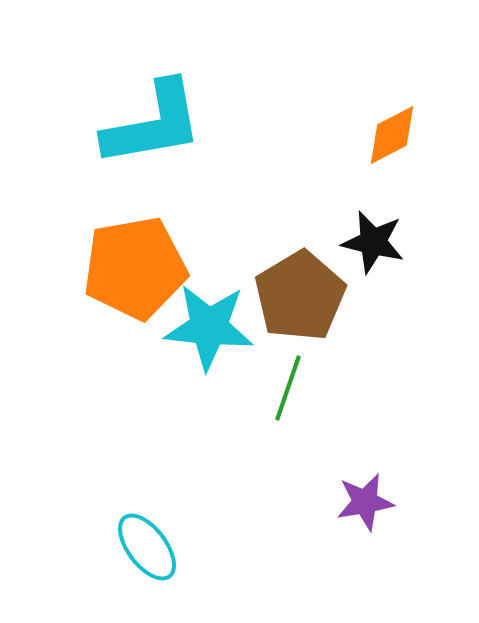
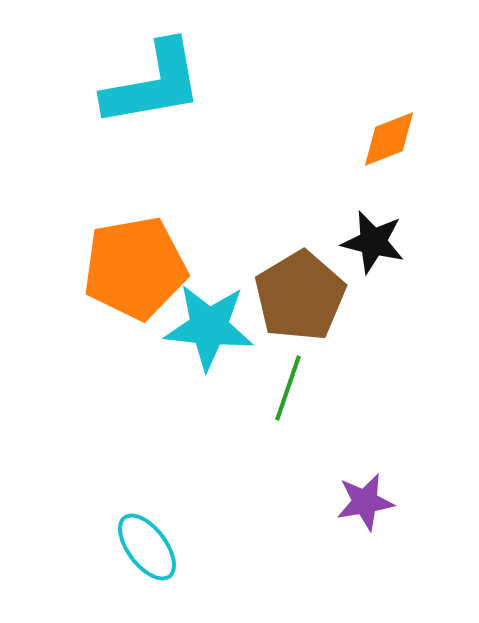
cyan L-shape: moved 40 px up
orange diamond: moved 3 px left, 4 px down; rotated 6 degrees clockwise
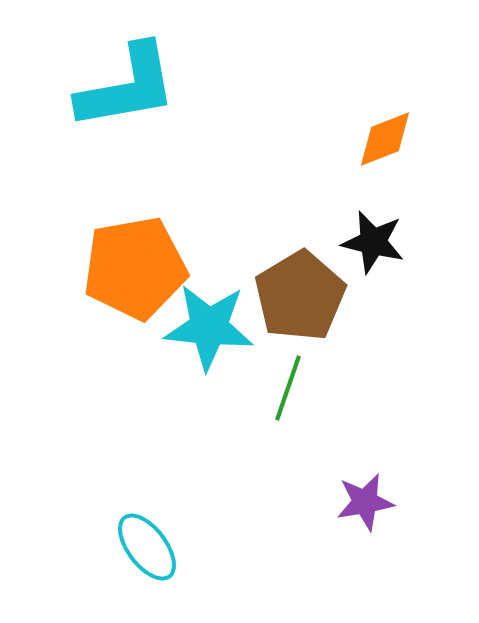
cyan L-shape: moved 26 px left, 3 px down
orange diamond: moved 4 px left
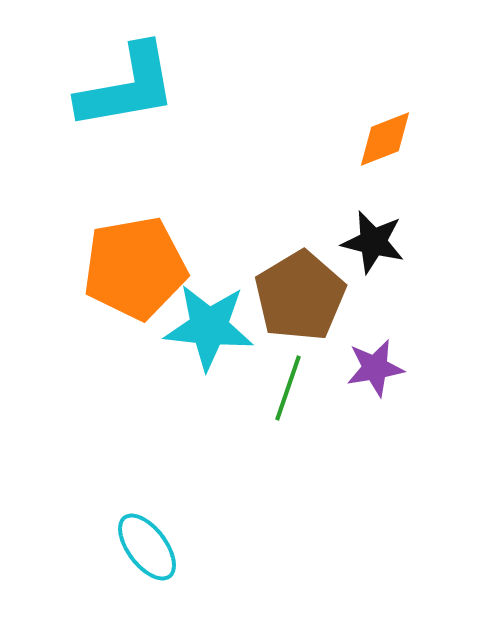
purple star: moved 10 px right, 134 px up
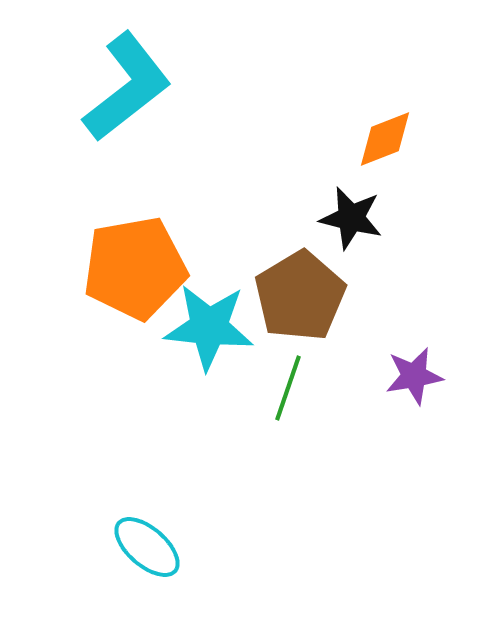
cyan L-shape: rotated 28 degrees counterclockwise
black star: moved 22 px left, 24 px up
purple star: moved 39 px right, 8 px down
cyan ellipse: rotated 12 degrees counterclockwise
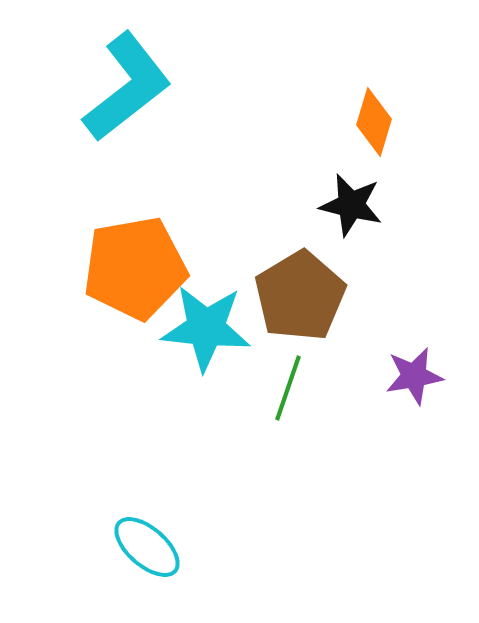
orange diamond: moved 11 px left, 17 px up; rotated 52 degrees counterclockwise
black star: moved 13 px up
cyan star: moved 3 px left, 1 px down
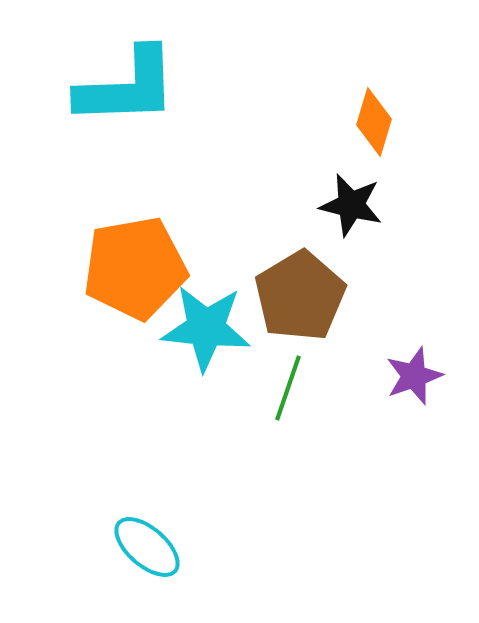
cyan L-shape: rotated 36 degrees clockwise
purple star: rotated 10 degrees counterclockwise
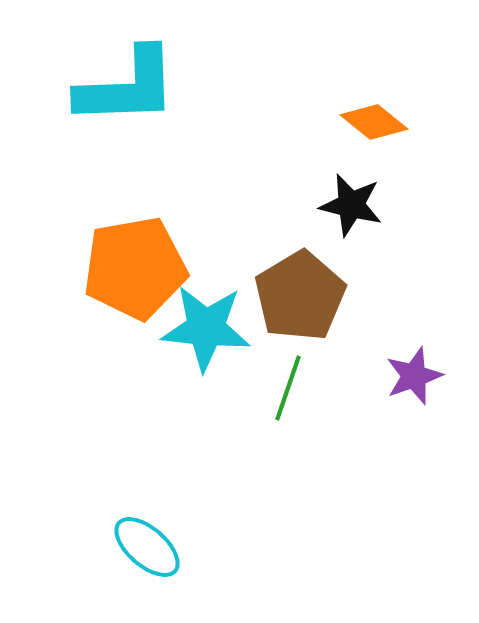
orange diamond: rotated 68 degrees counterclockwise
